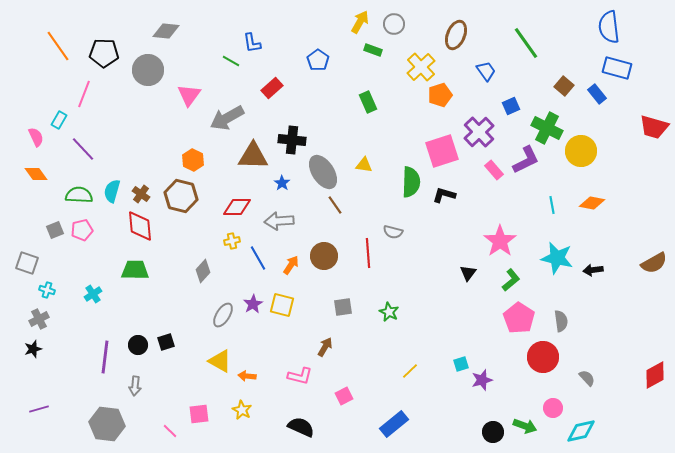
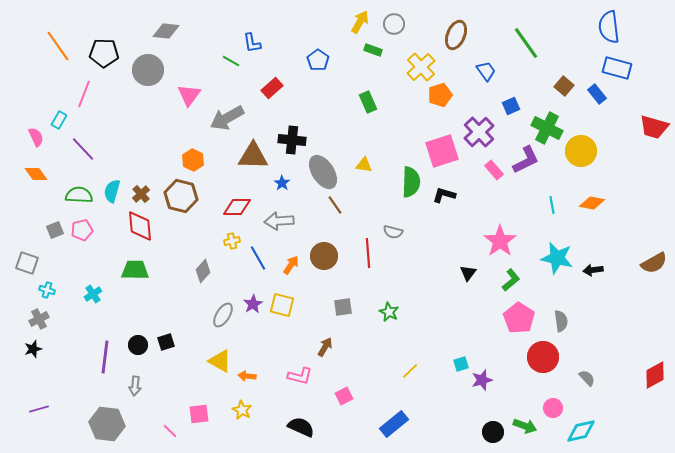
brown cross at (141, 194): rotated 12 degrees clockwise
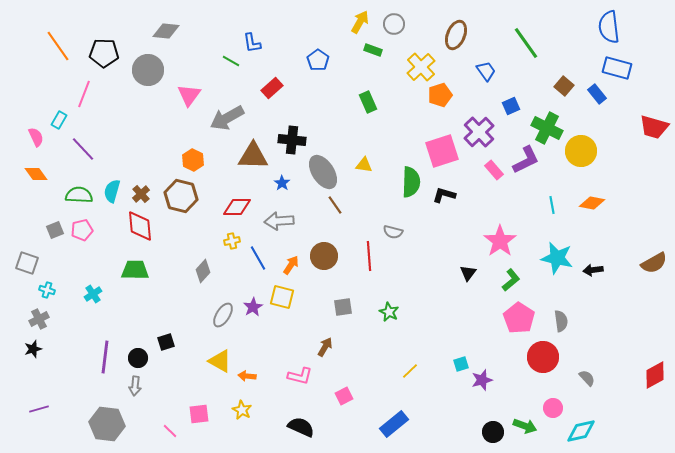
red line at (368, 253): moved 1 px right, 3 px down
purple star at (253, 304): moved 3 px down
yellow square at (282, 305): moved 8 px up
black circle at (138, 345): moved 13 px down
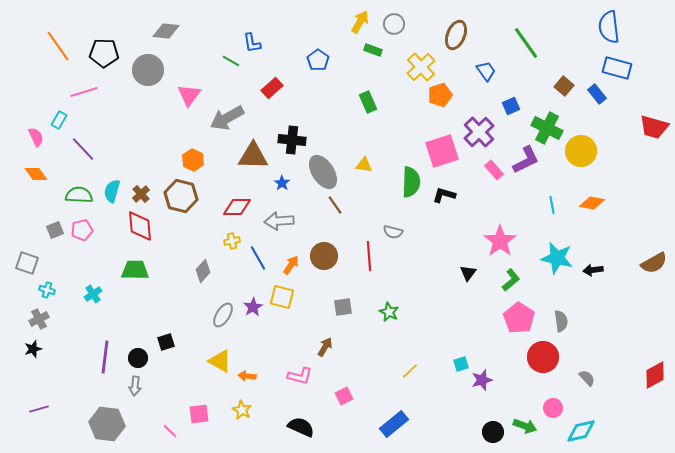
pink line at (84, 94): moved 2 px up; rotated 52 degrees clockwise
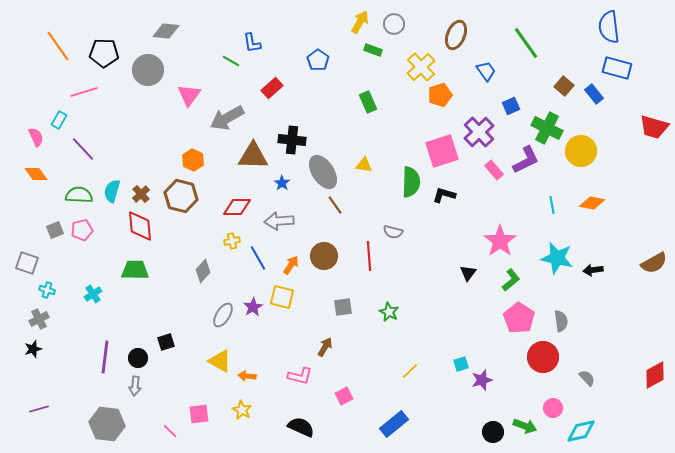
blue rectangle at (597, 94): moved 3 px left
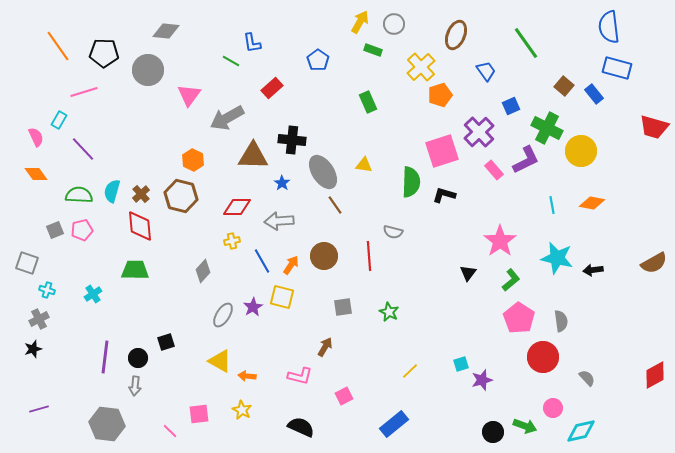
blue line at (258, 258): moved 4 px right, 3 px down
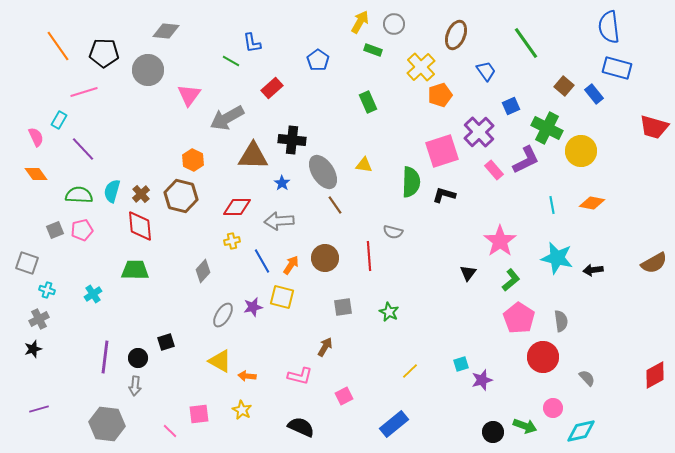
brown circle at (324, 256): moved 1 px right, 2 px down
purple star at (253, 307): rotated 18 degrees clockwise
